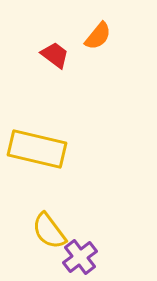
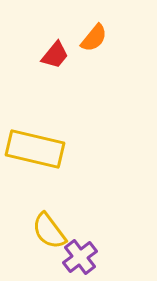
orange semicircle: moved 4 px left, 2 px down
red trapezoid: rotated 92 degrees clockwise
yellow rectangle: moved 2 px left
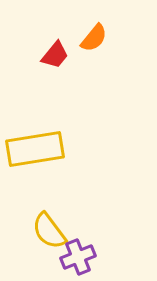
yellow rectangle: rotated 22 degrees counterclockwise
purple cross: moved 2 px left; rotated 16 degrees clockwise
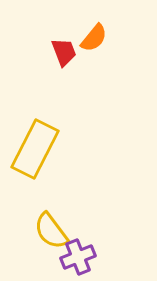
red trapezoid: moved 9 px right, 3 px up; rotated 60 degrees counterclockwise
yellow rectangle: rotated 54 degrees counterclockwise
yellow semicircle: moved 2 px right
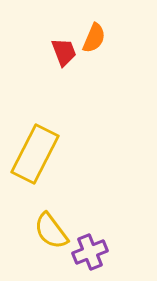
orange semicircle: rotated 16 degrees counterclockwise
yellow rectangle: moved 5 px down
purple cross: moved 12 px right, 5 px up
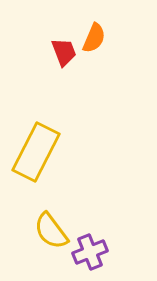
yellow rectangle: moved 1 px right, 2 px up
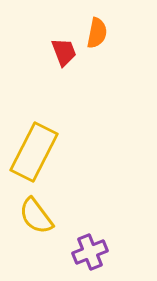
orange semicircle: moved 3 px right, 5 px up; rotated 12 degrees counterclockwise
yellow rectangle: moved 2 px left
yellow semicircle: moved 15 px left, 15 px up
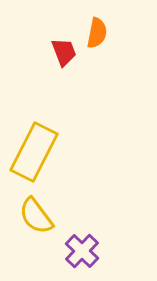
purple cross: moved 8 px left, 1 px up; rotated 24 degrees counterclockwise
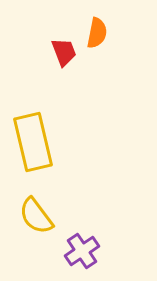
yellow rectangle: moved 1 px left, 10 px up; rotated 40 degrees counterclockwise
purple cross: rotated 12 degrees clockwise
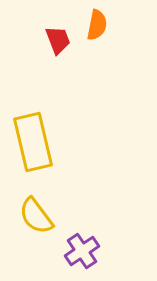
orange semicircle: moved 8 px up
red trapezoid: moved 6 px left, 12 px up
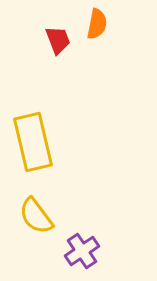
orange semicircle: moved 1 px up
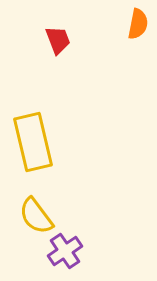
orange semicircle: moved 41 px right
purple cross: moved 17 px left
